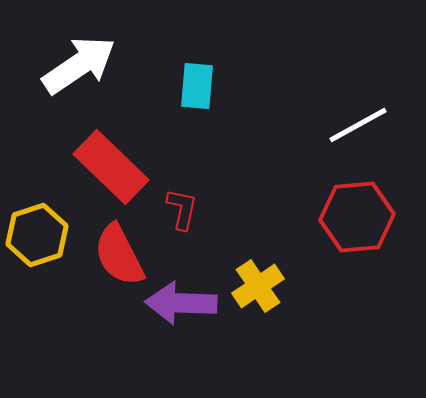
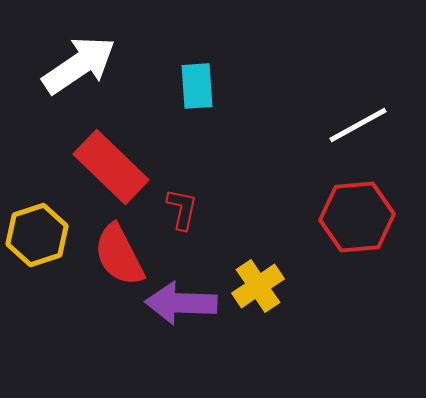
cyan rectangle: rotated 9 degrees counterclockwise
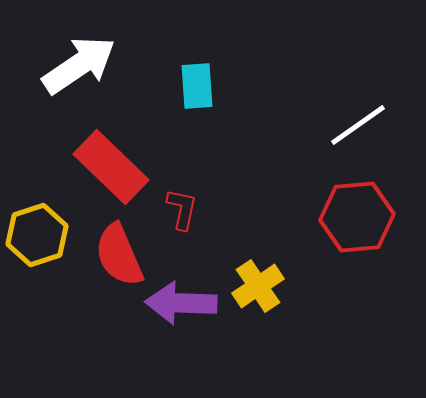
white line: rotated 6 degrees counterclockwise
red semicircle: rotated 4 degrees clockwise
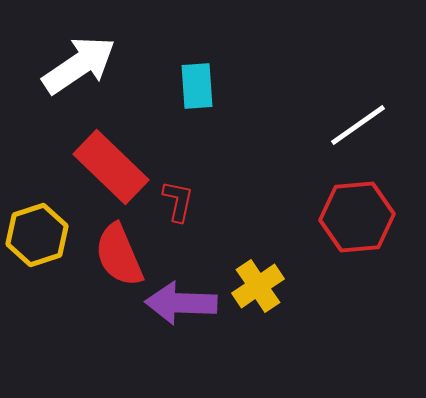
red L-shape: moved 4 px left, 8 px up
